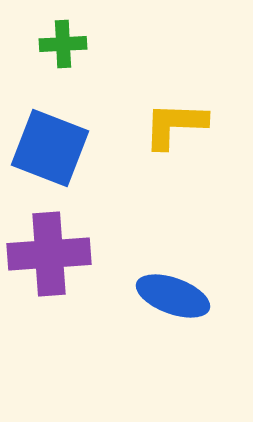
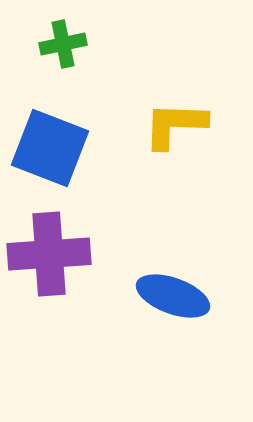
green cross: rotated 9 degrees counterclockwise
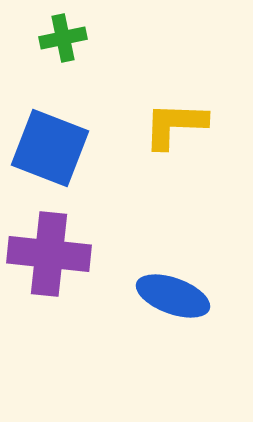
green cross: moved 6 px up
purple cross: rotated 10 degrees clockwise
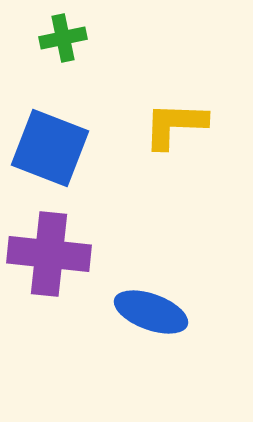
blue ellipse: moved 22 px left, 16 px down
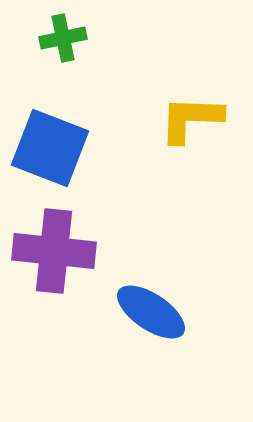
yellow L-shape: moved 16 px right, 6 px up
purple cross: moved 5 px right, 3 px up
blue ellipse: rotated 14 degrees clockwise
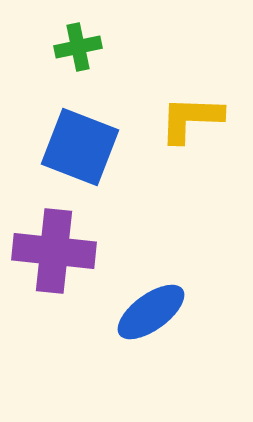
green cross: moved 15 px right, 9 px down
blue square: moved 30 px right, 1 px up
blue ellipse: rotated 70 degrees counterclockwise
